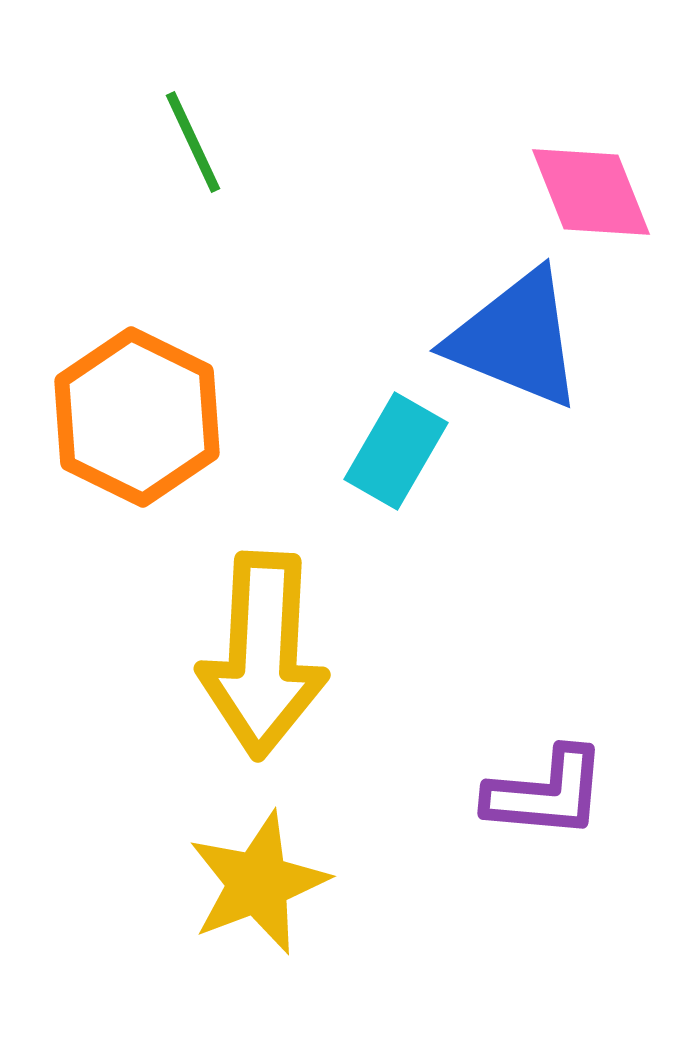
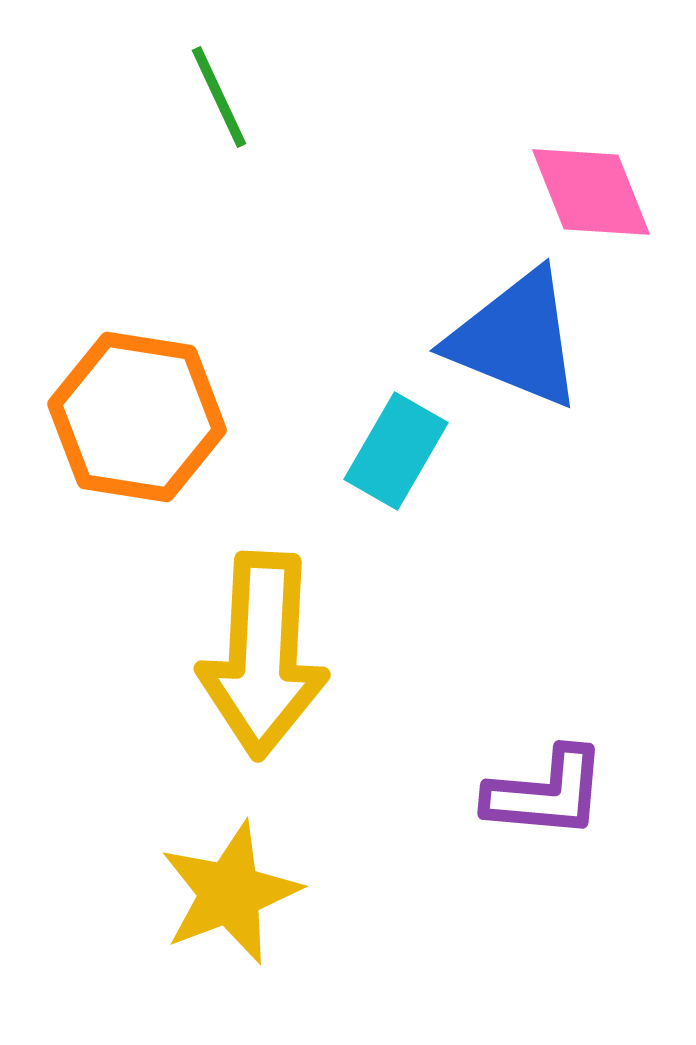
green line: moved 26 px right, 45 px up
orange hexagon: rotated 17 degrees counterclockwise
yellow star: moved 28 px left, 10 px down
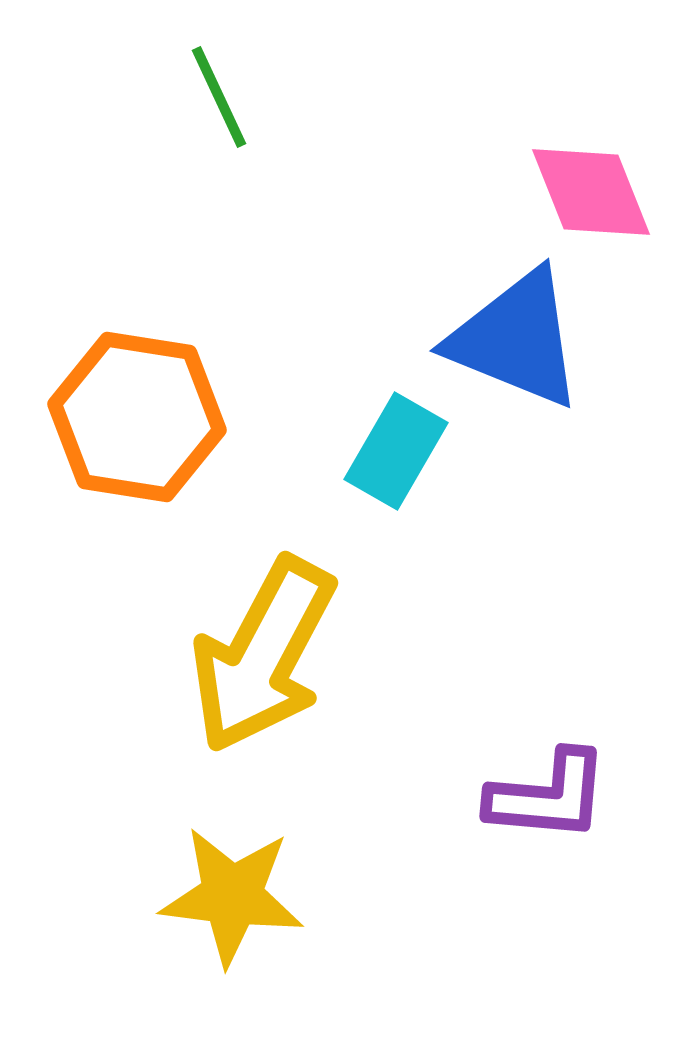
yellow arrow: rotated 25 degrees clockwise
purple L-shape: moved 2 px right, 3 px down
yellow star: moved 2 px right, 3 px down; rotated 28 degrees clockwise
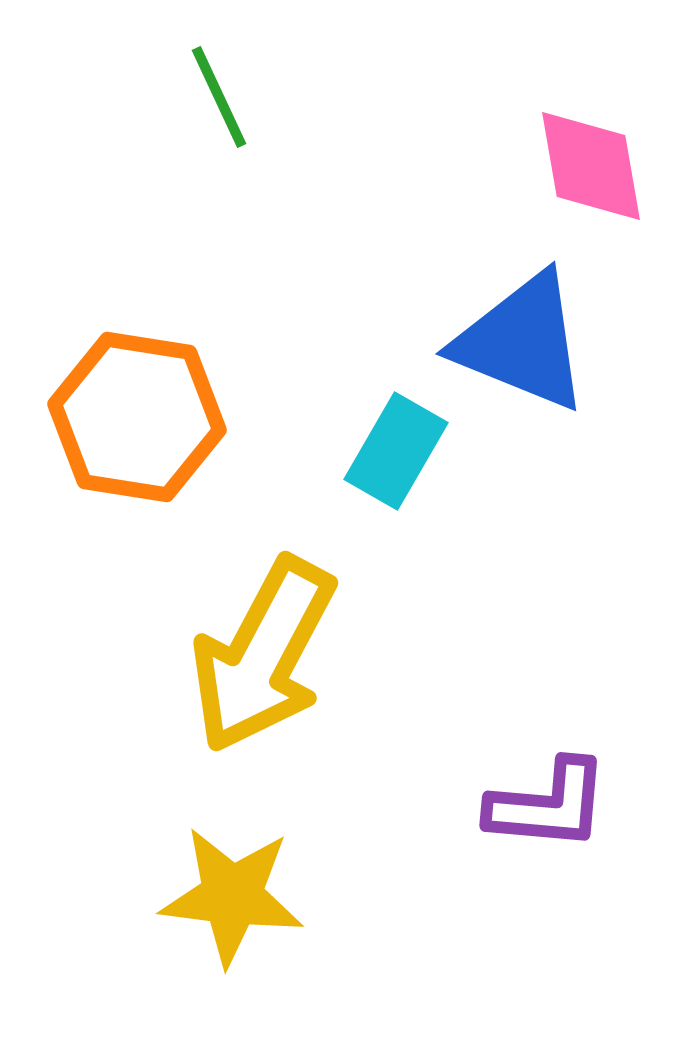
pink diamond: moved 26 px up; rotated 12 degrees clockwise
blue triangle: moved 6 px right, 3 px down
purple L-shape: moved 9 px down
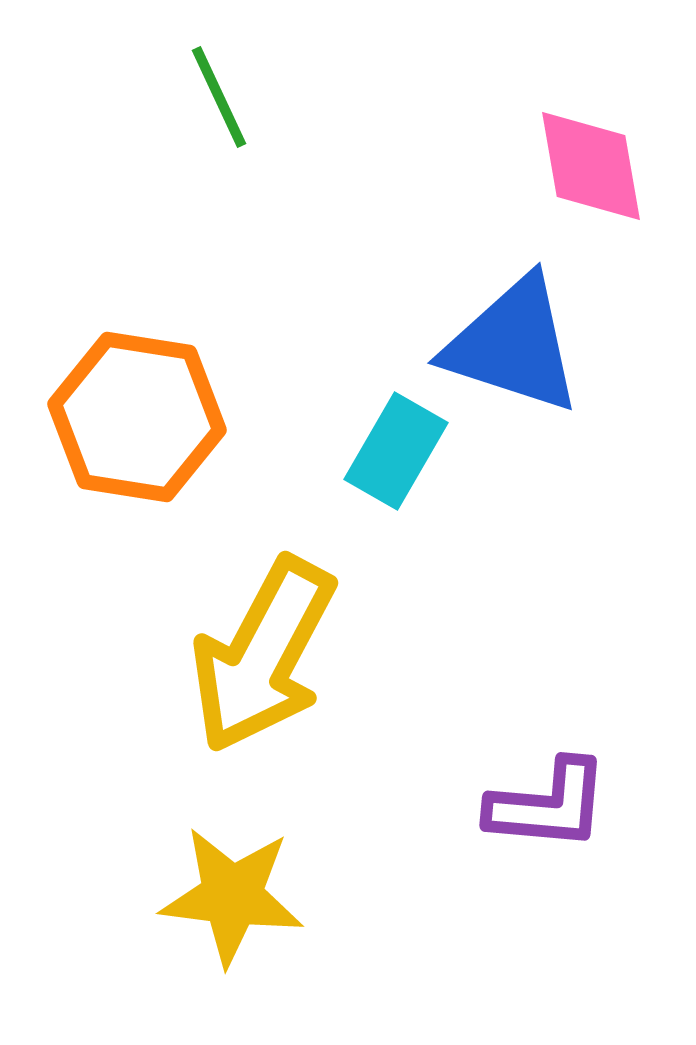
blue triangle: moved 9 px left, 3 px down; rotated 4 degrees counterclockwise
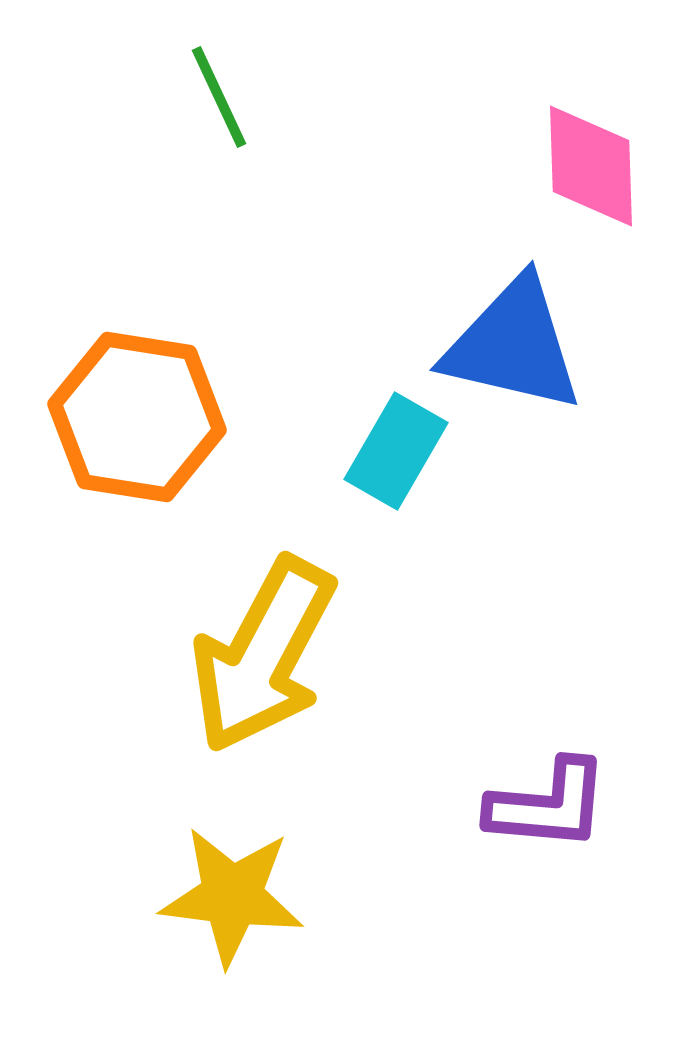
pink diamond: rotated 8 degrees clockwise
blue triangle: rotated 5 degrees counterclockwise
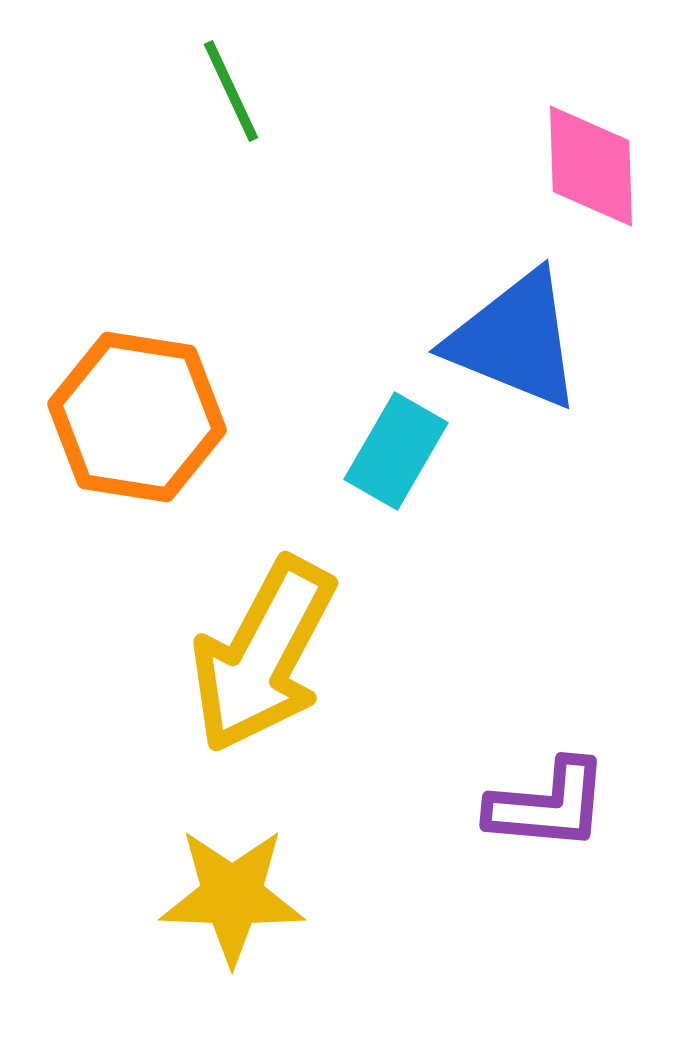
green line: moved 12 px right, 6 px up
blue triangle: moved 2 px right, 5 px up; rotated 9 degrees clockwise
yellow star: rotated 5 degrees counterclockwise
